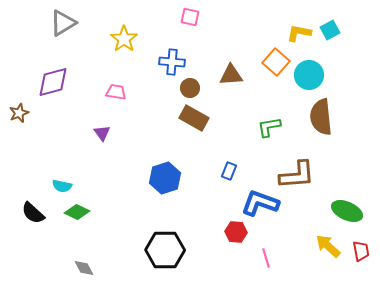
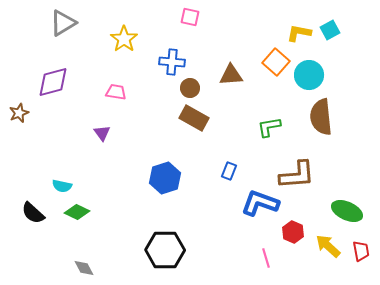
red hexagon: moved 57 px right; rotated 20 degrees clockwise
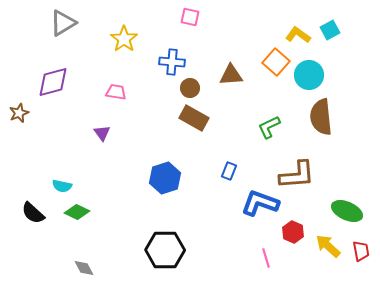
yellow L-shape: moved 1 px left, 2 px down; rotated 25 degrees clockwise
green L-shape: rotated 15 degrees counterclockwise
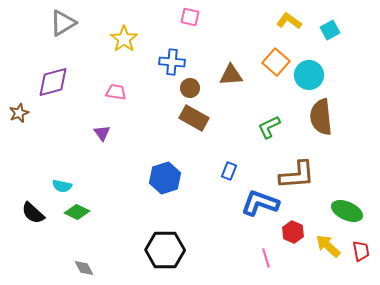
yellow L-shape: moved 9 px left, 14 px up
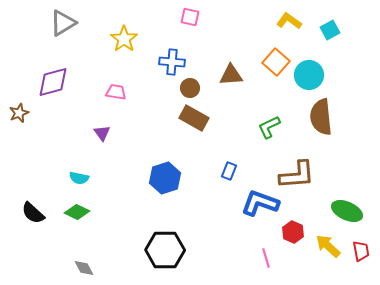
cyan semicircle: moved 17 px right, 8 px up
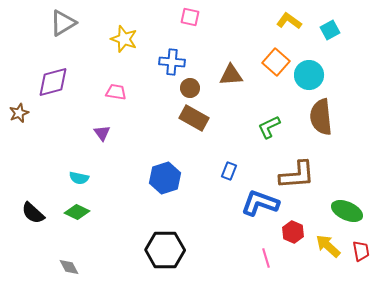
yellow star: rotated 16 degrees counterclockwise
gray diamond: moved 15 px left, 1 px up
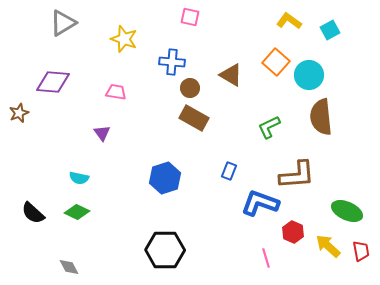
brown triangle: rotated 35 degrees clockwise
purple diamond: rotated 20 degrees clockwise
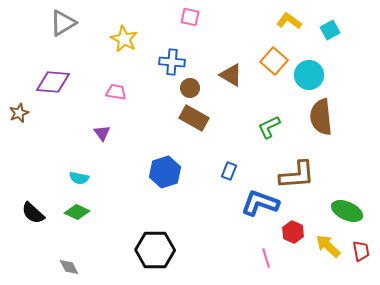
yellow star: rotated 8 degrees clockwise
orange square: moved 2 px left, 1 px up
blue hexagon: moved 6 px up
black hexagon: moved 10 px left
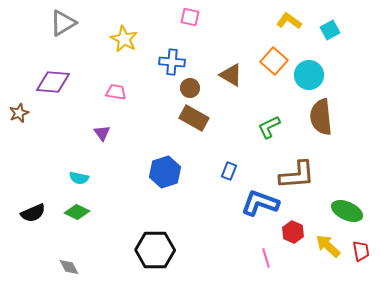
black semicircle: rotated 65 degrees counterclockwise
